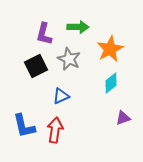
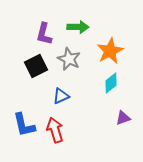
orange star: moved 2 px down
blue L-shape: moved 1 px up
red arrow: rotated 25 degrees counterclockwise
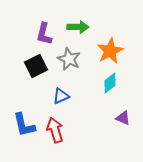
cyan diamond: moved 1 px left
purple triangle: rotated 42 degrees clockwise
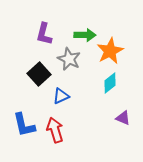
green arrow: moved 7 px right, 8 px down
black square: moved 3 px right, 8 px down; rotated 15 degrees counterclockwise
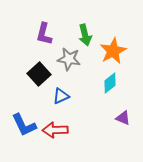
green arrow: rotated 75 degrees clockwise
orange star: moved 3 px right
gray star: rotated 15 degrees counterclockwise
blue L-shape: rotated 12 degrees counterclockwise
red arrow: rotated 75 degrees counterclockwise
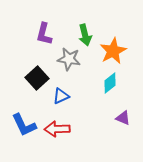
black square: moved 2 px left, 4 px down
red arrow: moved 2 px right, 1 px up
